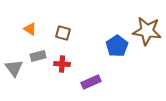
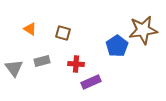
brown star: moved 4 px left, 1 px up; rotated 16 degrees counterclockwise
gray rectangle: moved 4 px right, 5 px down
red cross: moved 14 px right
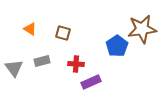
brown star: moved 1 px left, 1 px up
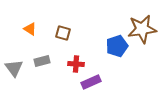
blue pentagon: rotated 15 degrees clockwise
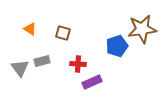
red cross: moved 2 px right
gray triangle: moved 6 px right
purple rectangle: moved 1 px right
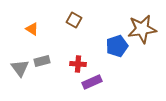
orange triangle: moved 2 px right
brown square: moved 11 px right, 13 px up; rotated 14 degrees clockwise
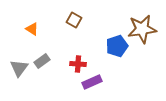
gray rectangle: rotated 21 degrees counterclockwise
gray triangle: moved 1 px left; rotated 12 degrees clockwise
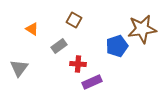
gray rectangle: moved 17 px right, 15 px up
